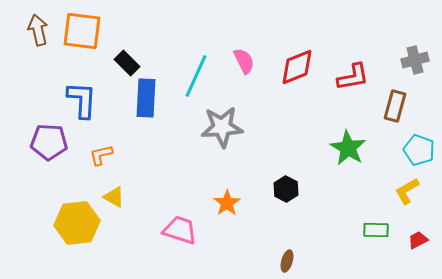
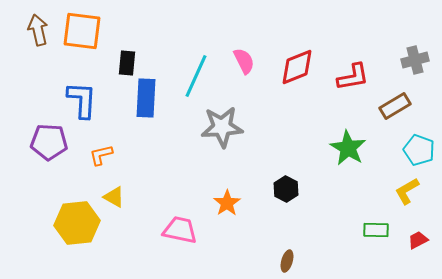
black rectangle: rotated 50 degrees clockwise
brown rectangle: rotated 44 degrees clockwise
pink trapezoid: rotated 6 degrees counterclockwise
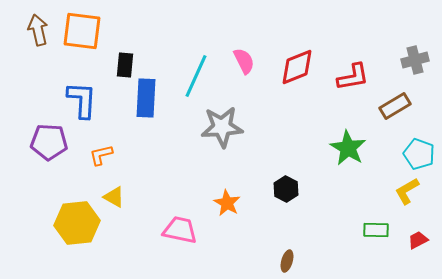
black rectangle: moved 2 px left, 2 px down
cyan pentagon: moved 4 px down
orange star: rotated 8 degrees counterclockwise
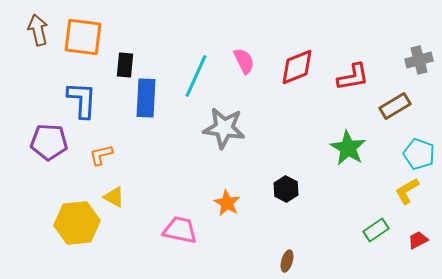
orange square: moved 1 px right, 6 px down
gray cross: moved 4 px right
gray star: moved 2 px right, 1 px down; rotated 12 degrees clockwise
green rectangle: rotated 35 degrees counterclockwise
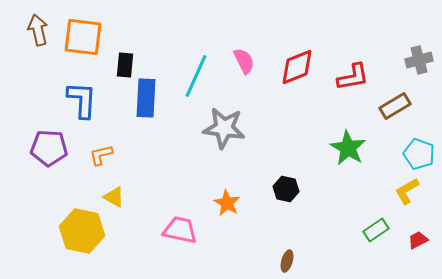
purple pentagon: moved 6 px down
black hexagon: rotated 15 degrees counterclockwise
yellow hexagon: moved 5 px right, 8 px down; rotated 18 degrees clockwise
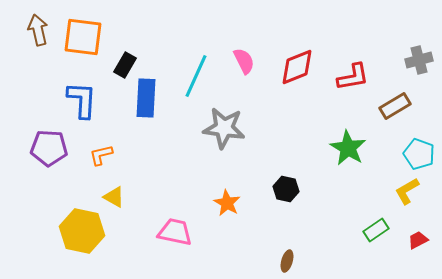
black rectangle: rotated 25 degrees clockwise
pink trapezoid: moved 5 px left, 2 px down
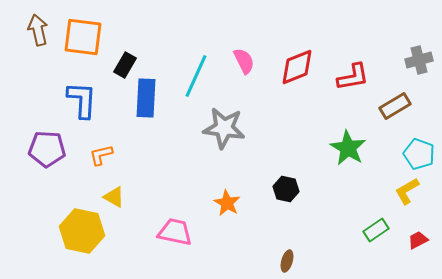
purple pentagon: moved 2 px left, 1 px down
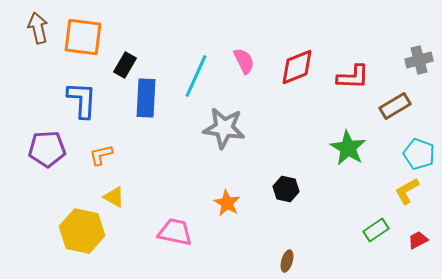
brown arrow: moved 2 px up
red L-shape: rotated 12 degrees clockwise
purple pentagon: rotated 6 degrees counterclockwise
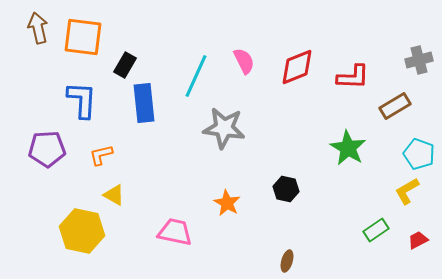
blue rectangle: moved 2 px left, 5 px down; rotated 9 degrees counterclockwise
yellow triangle: moved 2 px up
